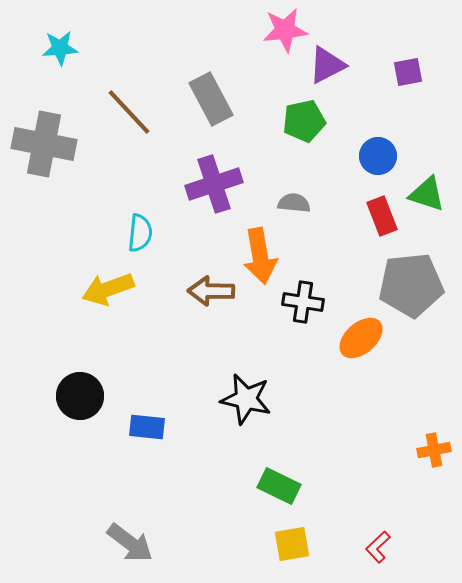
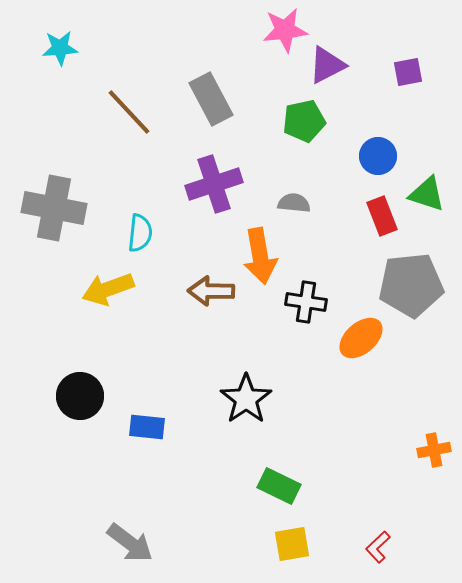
gray cross: moved 10 px right, 64 px down
black cross: moved 3 px right
black star: rotated 24 degrees clockwise
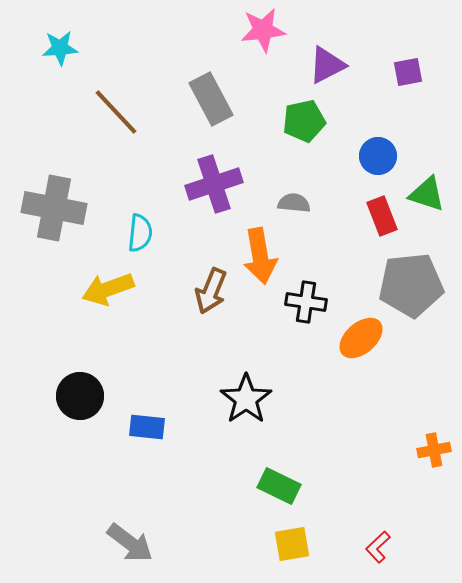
pink star: moved 22 px left
brown line: moved 13 px left
brown arrow: rotated 69 degrees counterclockwise
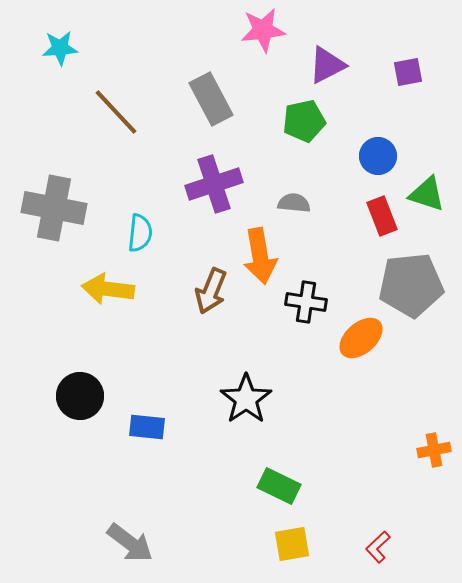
yellow arrow: rotated 27 degrees clockwise
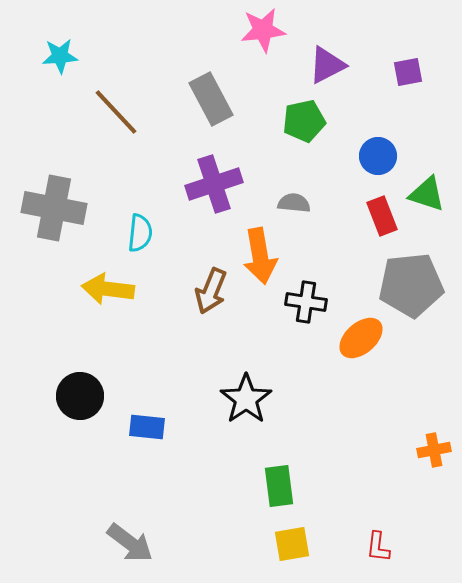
cyan star: moved 8 px down
green rectangle: rotated 57 degrees clockwise
red L-shape: rotated 40 degrees counterclockwise
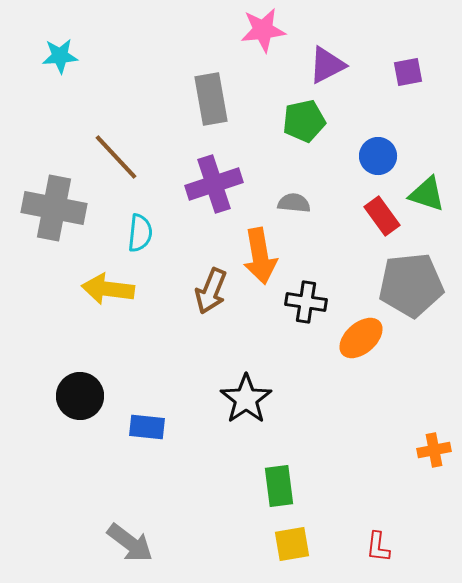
gray rectangle: rotated 18 degrees clockwise
brown line: moved 45 px down
red rectangle: rotated 15 degrees counterclockwise
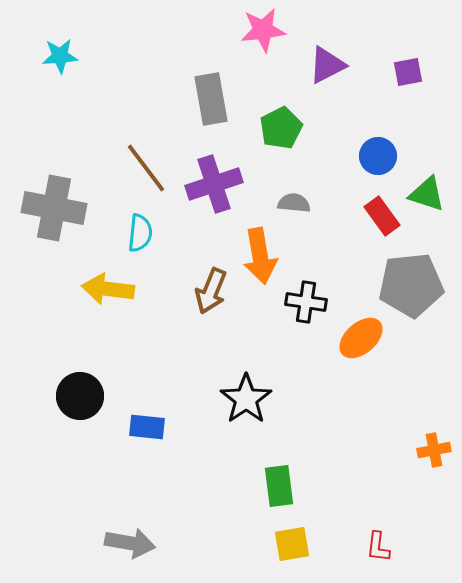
green pentagon: moved 23 px left, 7 px down; rotated 15 degrees counterclockwise
brown line: moved 30 px right, 11 px down; rotated 6 degrees clockwise
gray arrow: rotated 27 degrees counterclockwise
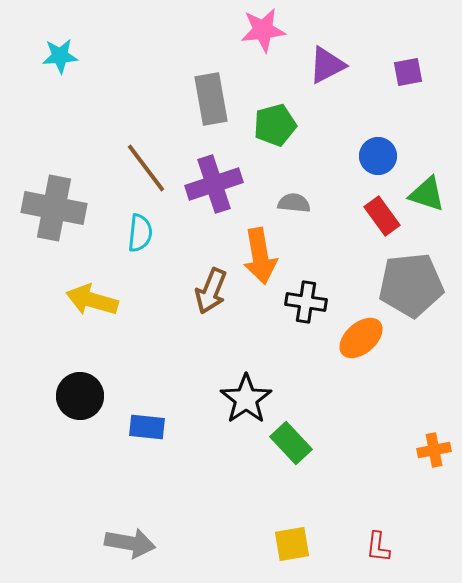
green pentagon: moved 6 px left, 3 px up; rotated 12 degrees clockwise
yellow arrow: moved 16 px left, 11 px down; rotated 9 degrees clockwise
green rectangle: moved 12 px right, 43 px up; rotated 36 degrees counterclockwise
